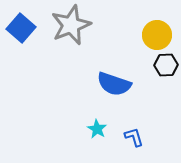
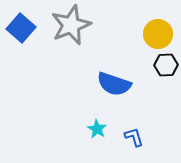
yellow circle: moved 1 px right, 1 px up
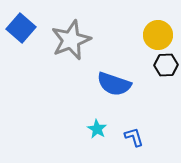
gray star: moved 15 px down
yellow circle: moved 1 px down
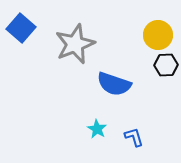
gray star: moved 4 px right, 4 px down
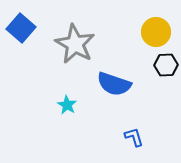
yellow circle: moved 2 px left, 3 px up
gray star: rotated 21 degrees counterclockwise
cyan star: moved 30 px left, 24 px up
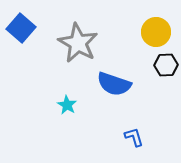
gray star: moved 3 px right, 1 px up
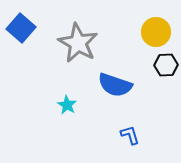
blue semicircle: moved 1 px right, 1 px down
blue L-shape: moved 4 px left, 2 px up
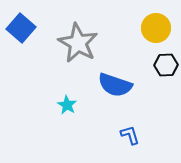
yellow circle: moved 4 px up
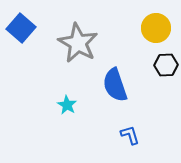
blue semicircle: rotated 52 degrees clockwise
